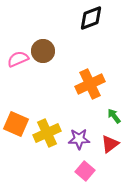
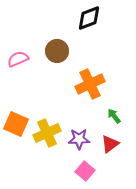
black diamond: moved 2 px left
brown circle: moved 14 px right
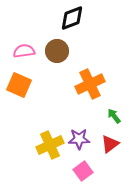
black diamond: moved 17 px left
pink semicircle: moved 6 px right, 8 px up; rotated 15 degrees clockwise
orange square: moved 3 px right, 39 px up
yellow cross: moved 3 px right, 12 px down
pink square: moved 2 px left; rotated 12 degrees clockwise
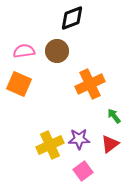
orange square: moved 1 px up
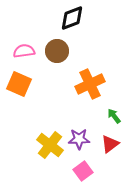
yellow cross: rotated 28 degrees counterclockwise
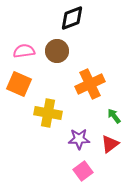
yellow cross: moved 2 px left, 32 px up; rotated 28 degrees counterclockwise
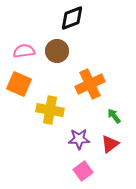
yellow cross: moved 2 px right, 3 px up
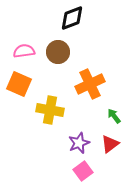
brown circle: moved 1 px right, 1 px down
purple star: moved 4 px down; rotated 20 degrees counterclockwise
